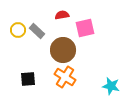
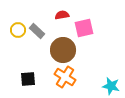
pink square: moved 1 px left
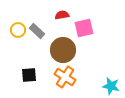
black square: moved 1 px right, 4 px up
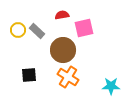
orange cross: moved 3 px right
cyan star: rotated 12 degrees counterclockwise
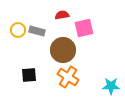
gray rectangle: rotated 28 degrees counterclockwise
